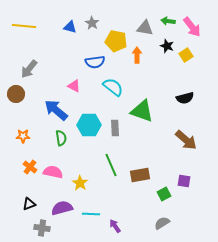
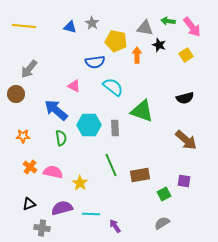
black star: moved 8 px left, 1 px up
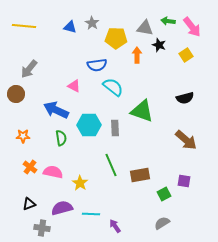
yellow pentagon: moved 3 px up; rotated 10 degrees counterclockwise
blue semicircle: moved 2 px right, 3 px down
blue arrow: rotated 15 degrees counterclockwise
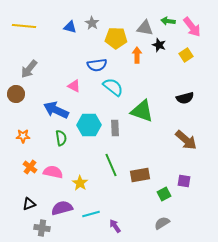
cyan line: rotated 18 degrees counterclockwise
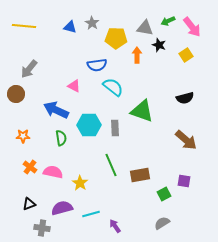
green arrow: rotated 32 degrees counterclockwise
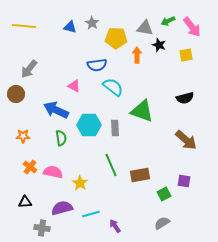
yellow square: rotated 24 degrees clockwise
black triangle: moved 4 px left, 2 px up; rotated 16 degrees clockwise
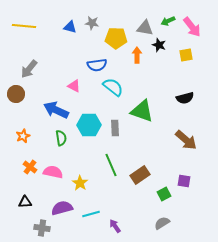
gray star: rotated 24 degrees counterclockwise
orange star: rotated 24 degrees counterclockwise
brown rectangle: rotated 24 degrees counterclockwise
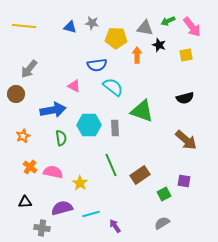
blue arrow: moved 3 px left; rotated 145 degrees clockwise
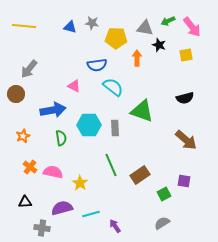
orange arrow: moved 3 px down
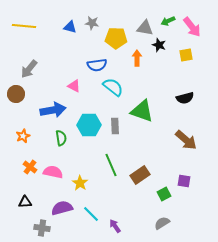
gray rectangle: moved 2 px up
cyan line: rotated 60 degrees clockwise
